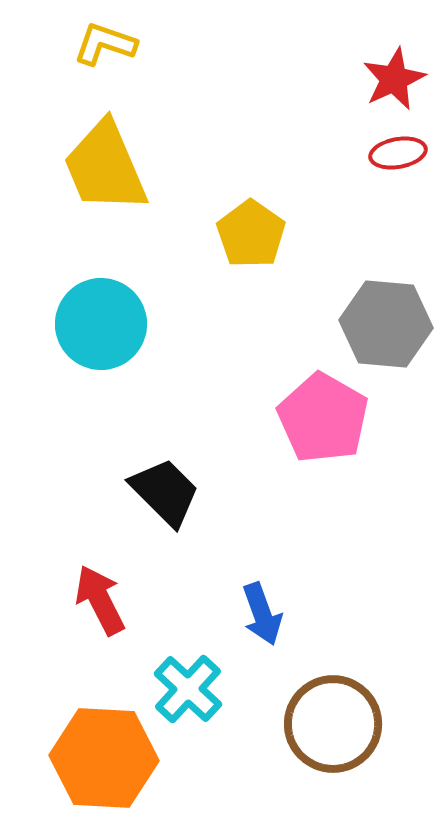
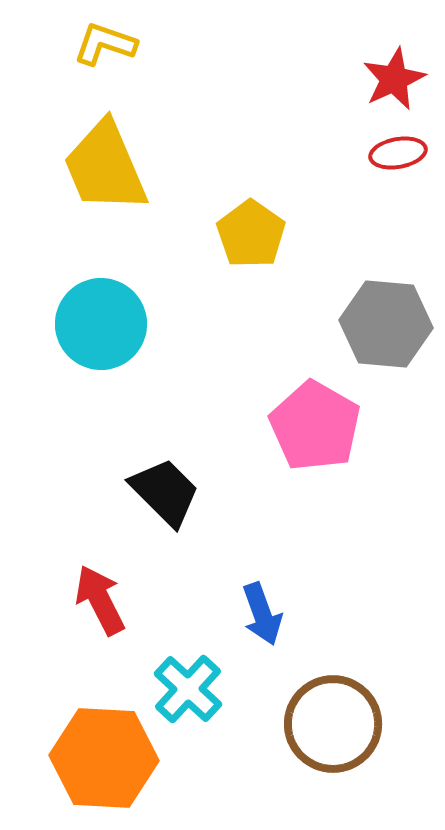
pink pentagon: moved 8 px left, 8 px down
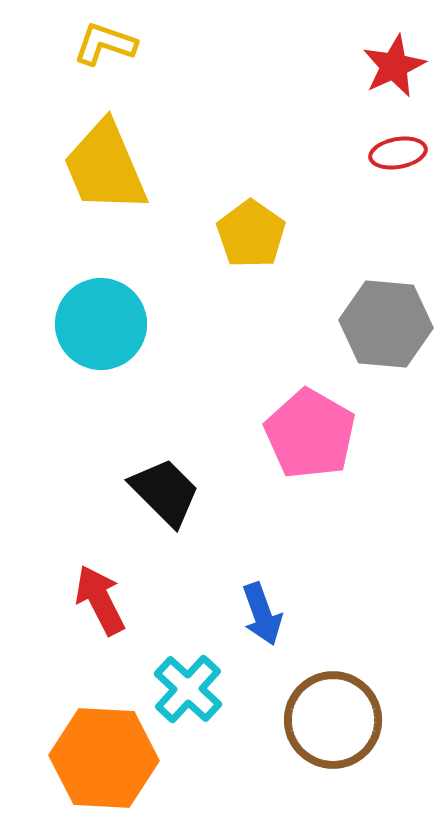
red star: moved 13 px up
pink pentagon: moved 5 px left, 8 px down
brown circle: moved 4 px up
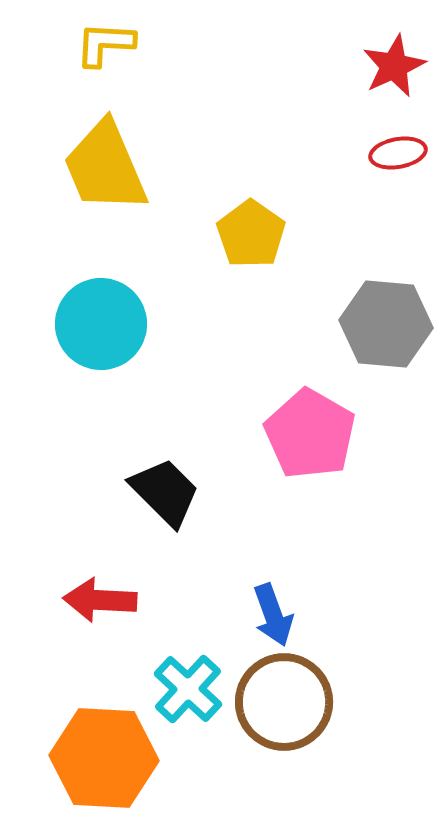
yellow L-shape: rotated 16 degrees counterclockwise
red arrow: rotated 60 degrees counterclockwise
blue arrow: moved 11 px right, 1 px down
brown circle: moved 49 px left, 18 px up
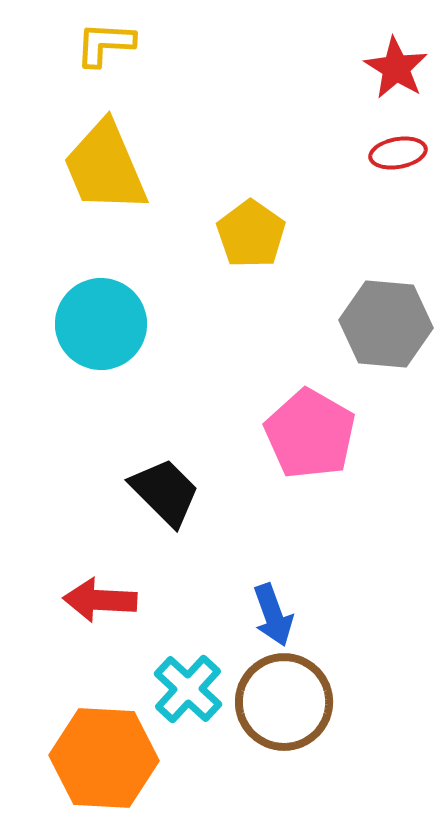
red star: moved 2 px right, 2 px down; rotated 16 degrees counterclockwise
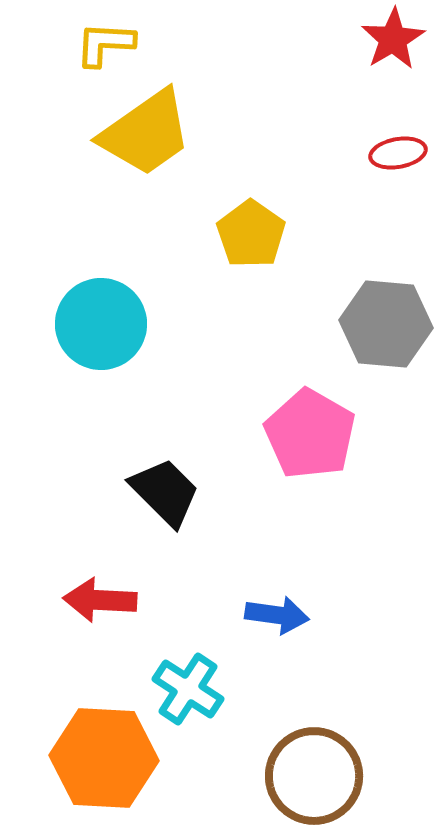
red star: moved 3 px left, 29 px up; rotated 10 degrees clockwise
yellow trapezoid: moved 41 px right, 34 px up; rotated 102 degrees counterclockwise
blue arrow: moved 4 px right; rotated 62 degrees counterclockwise
cyan cross: rotated 10 degrees counterclockwise
brown circle: moved 30 px right, 74 px down
